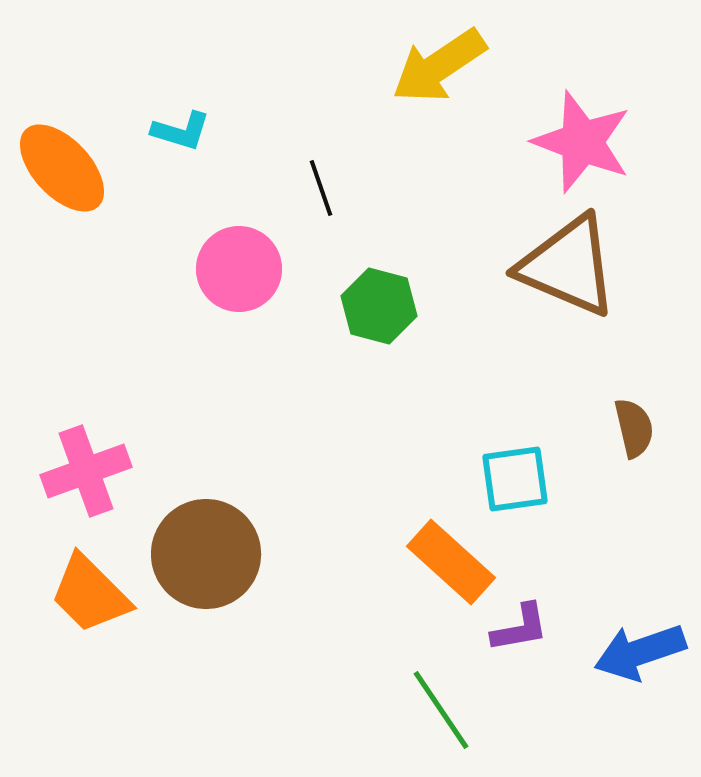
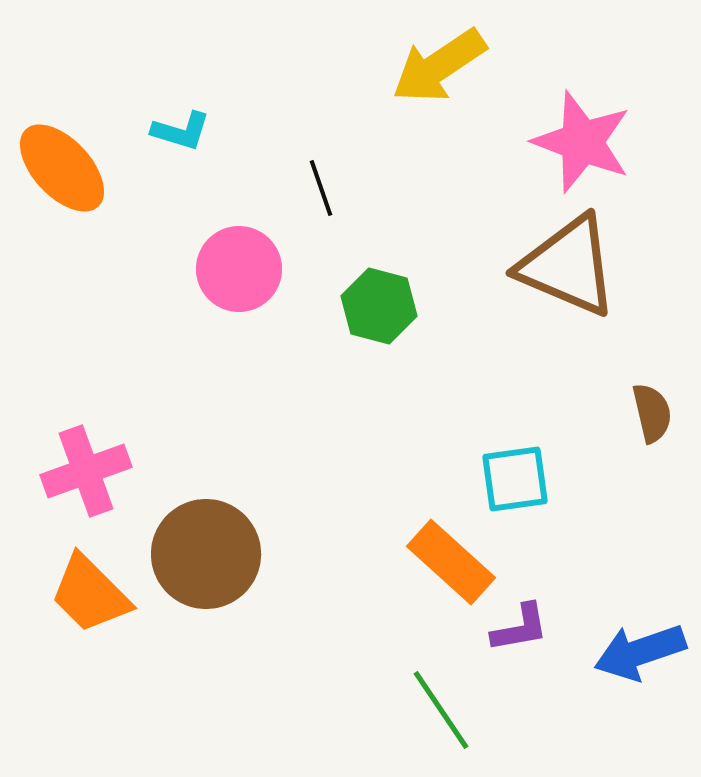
brown semicircle: moved 18 px right, 15 px up
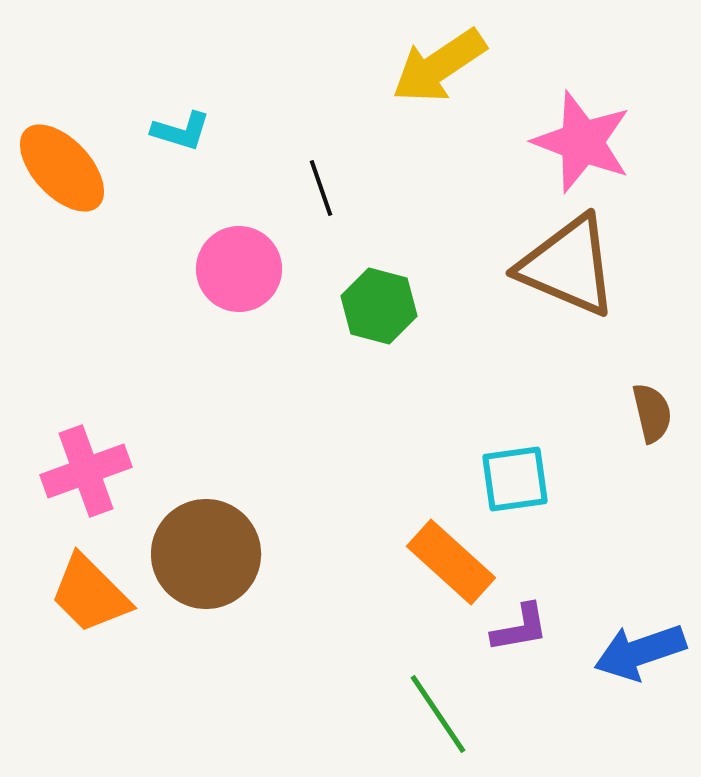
green line: moved 3 px left, 4 px down
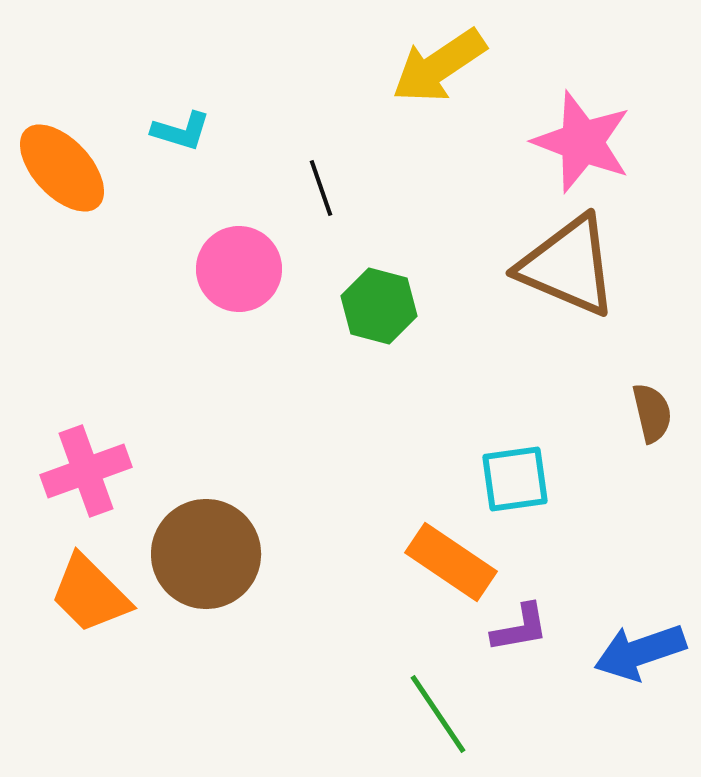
orange rectangle: rotated 8 degrees counterclockwise
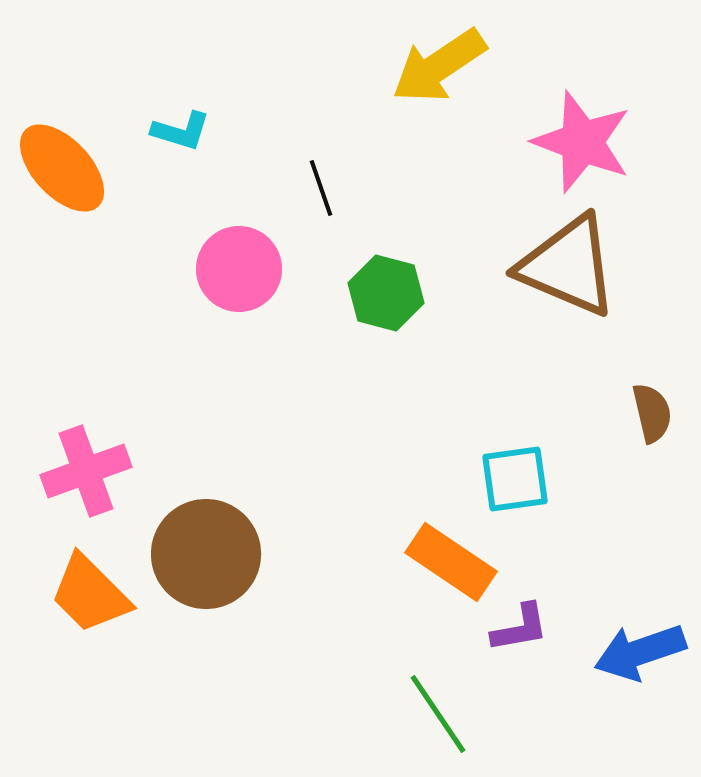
green hexagon: moved 7 px right, 13 px up
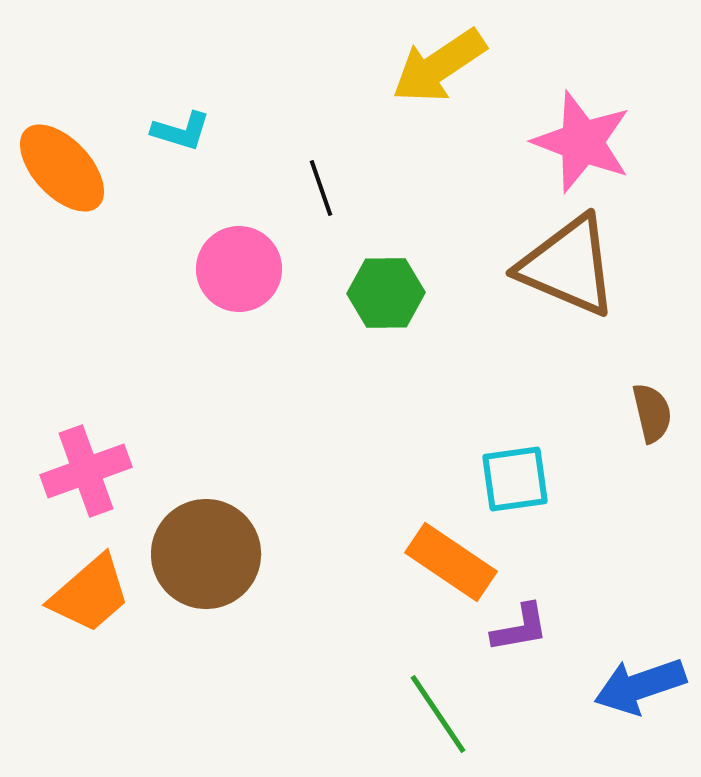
green hexagon: rotated 16 degrees counterclockwise
orange trapezoid: rotated 86 degrees counterclockwise
blue arrow: moved 34 px down
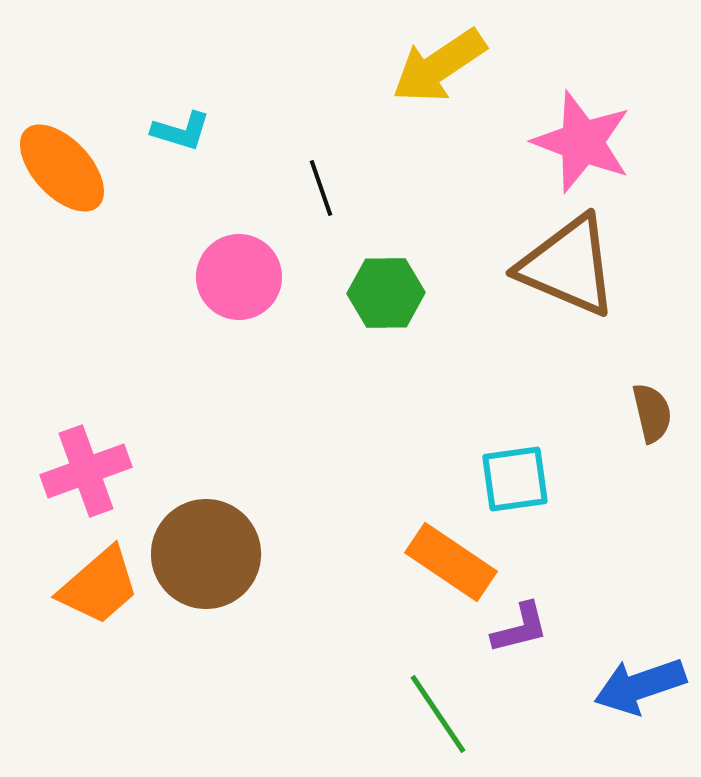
pink circle: moved 8 px down
orange trapezoid: moved 9 px right, 8 px up
purple L-shape: rotated 4 degrees counterclockwise
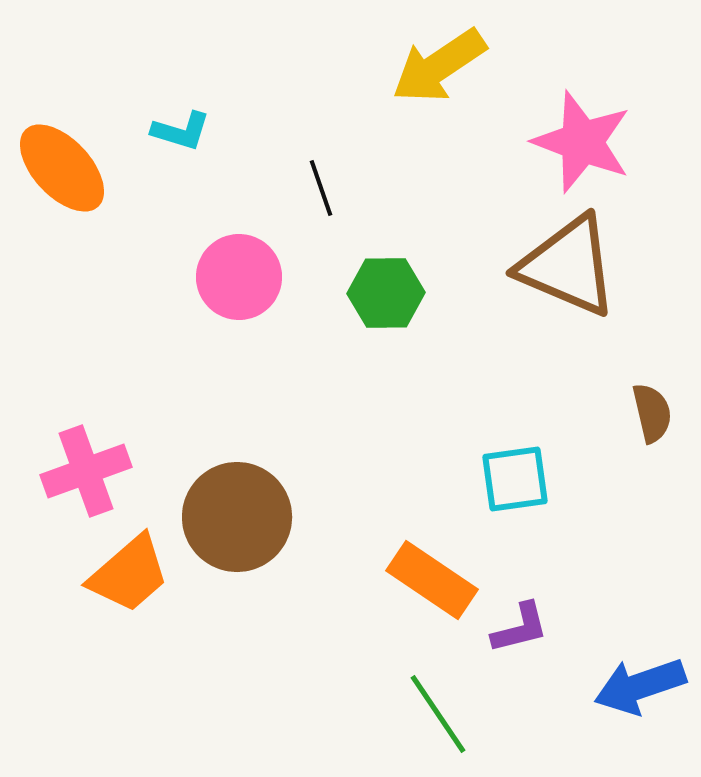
brown circle: moved 31 px right, 37 px up
orange rectangle: moved 19 px left, 18 px down
orange trapezoid: moved 30 px right, 12 px up
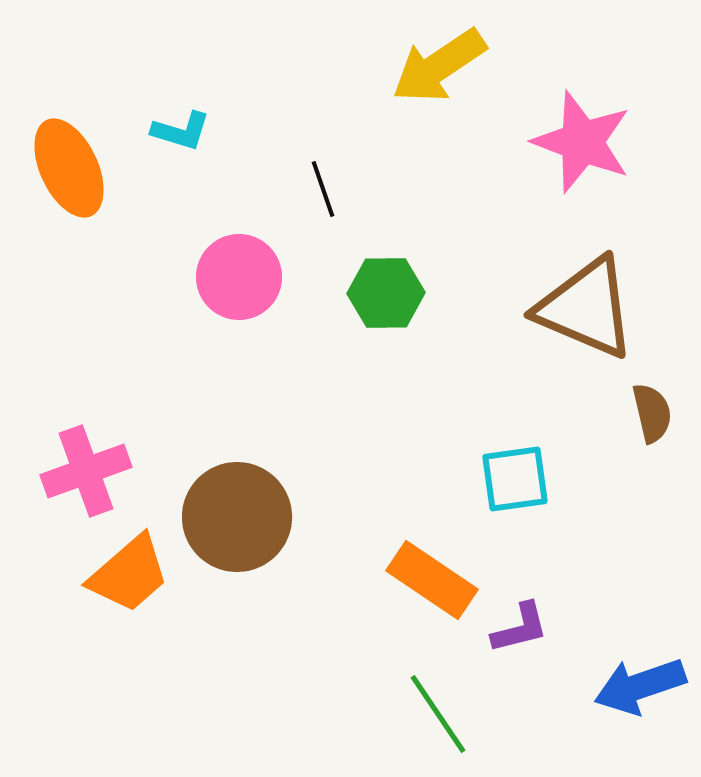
orange ellipse: moved 7 px right; rotated 18 degrees clockwise
black line: moved 2 px right, 1 px down
brown triangle: moved 18 px right, 42 px down
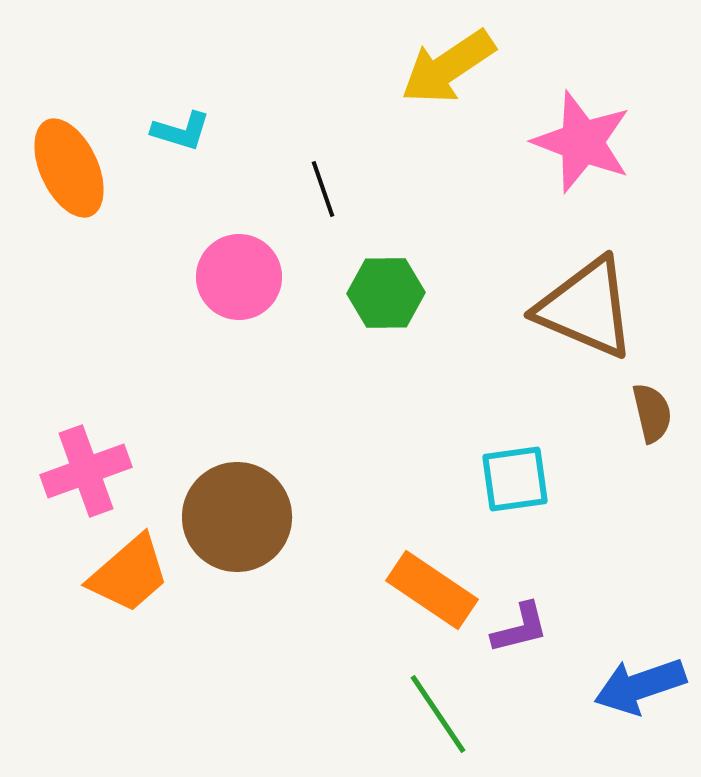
yellow arrow: moved 9 px right, 1 px down
orange rectangle: moved 10 px down
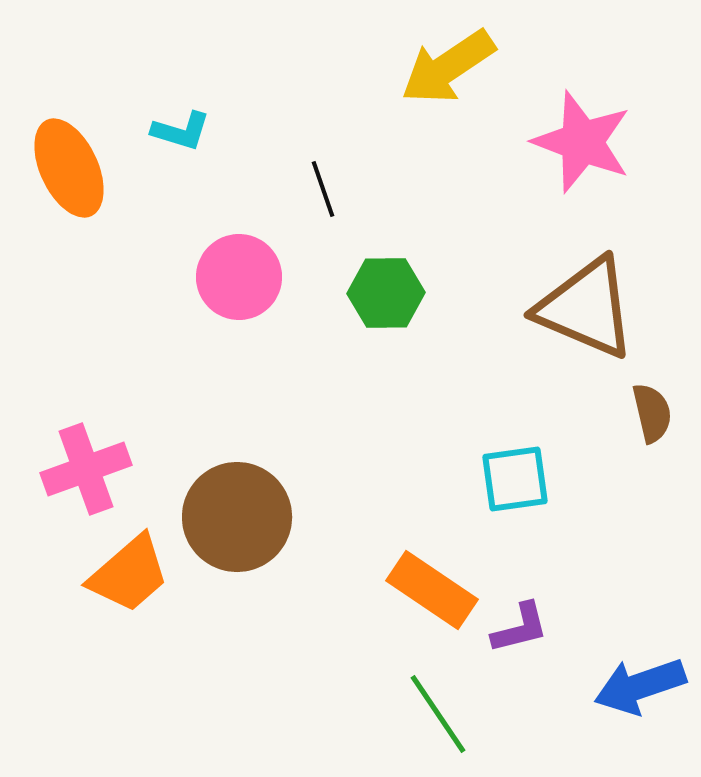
pink cross: moved 2 px up
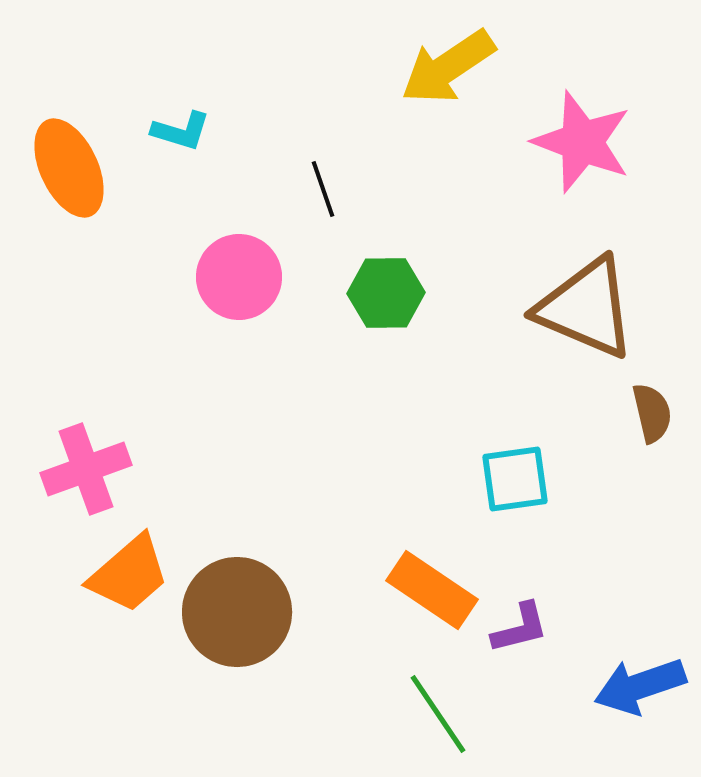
brown circle: moved 95 px down
